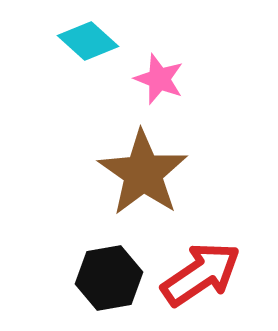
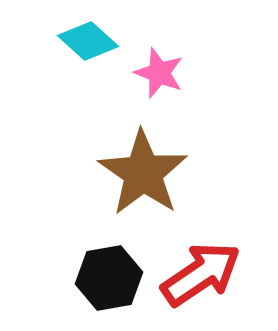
pink star: moved 6 px up
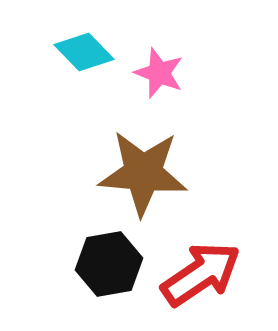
cyan diamond: moved 4 px left, 11 px down; rotated 4 degrees clockwise
brown star: rotated 30 degrees counterclockwise
black hexagon: moved 14 px up
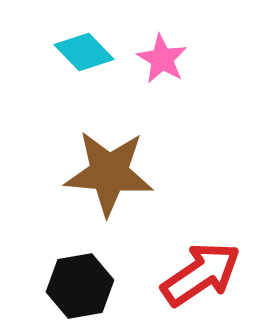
pink star: moved 3 px right, 14 px up; rotated 9 degrees clockwise
brown star: moved 34 px left
black hexagon: moved 29 px left, 22 px down
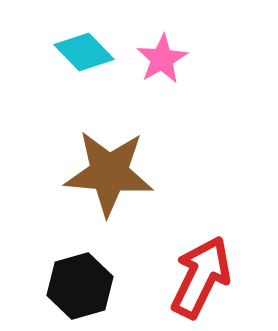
pink star: rotated 12 degrees clockwise
red arrow: moved 3 px down; rotated 30 degrees counterclockwise
black hexagon: rotated 6 degrees counterclockwise
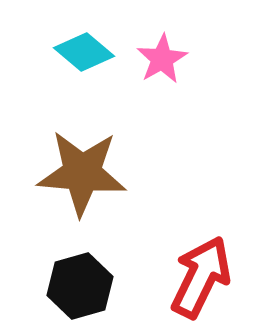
cyan diamond: rotated 6 degrees counterclockwise
brown star: moved 27 px left
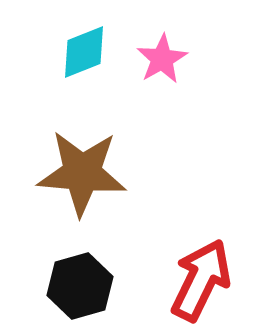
cyan diamond: rotated 62 degrees counterclockwise
red arrow: moved 3 px down
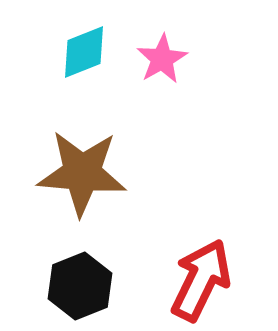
black hexagon: rotated 6 degrees counterclockwise
